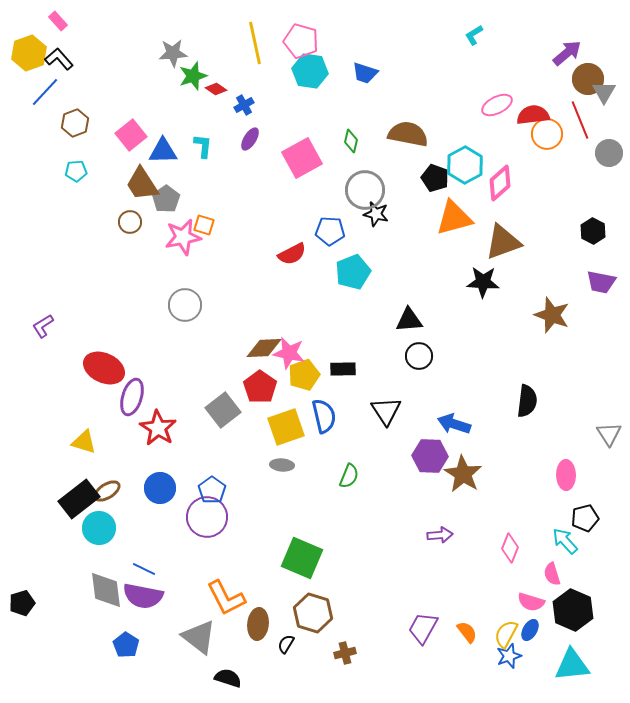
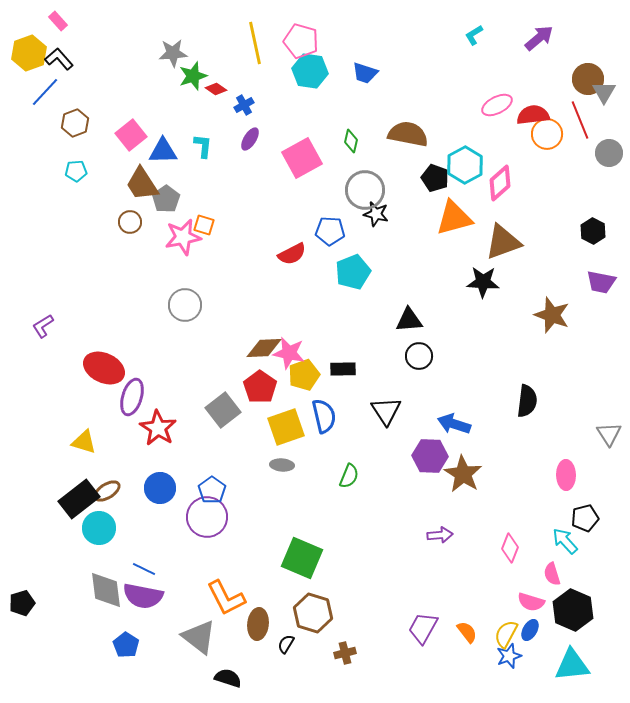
purple arrow at (567, 53): moved 28 px left, 15 px up
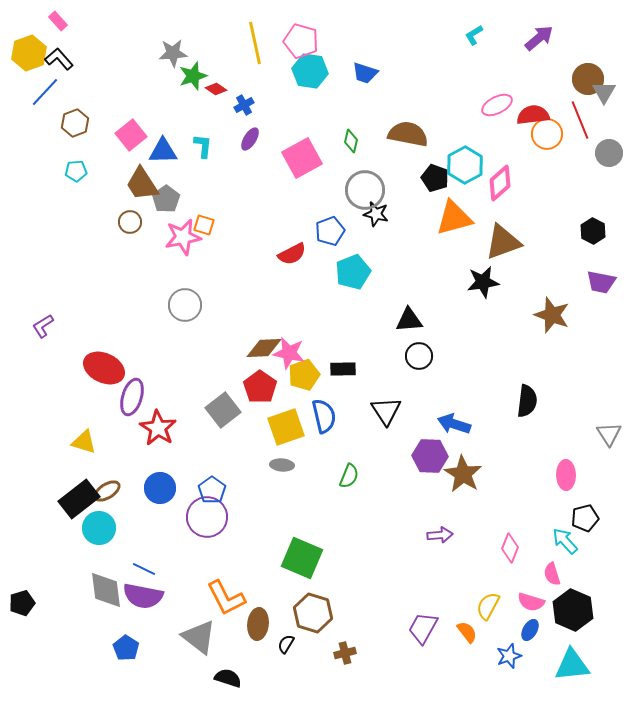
blue pentagon at (330, 231): rotated 24 degrees counterclockwise
black star at (483, 282): rotated 12 degrees counterclockwise
yellow semicircle at (506, 634): moved 18 px left, 28 px up
blue pentagon at (126, 645): moved 3 px down
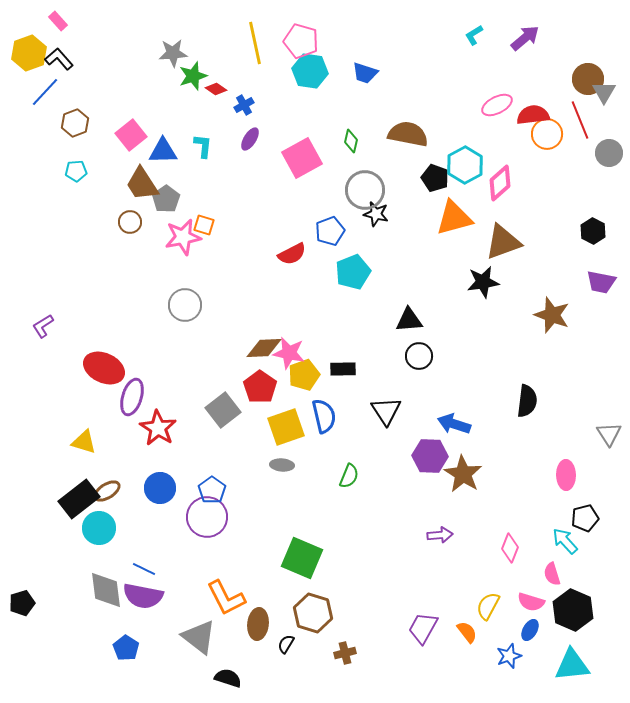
purple arrow at (539, 38): moved 14 px left
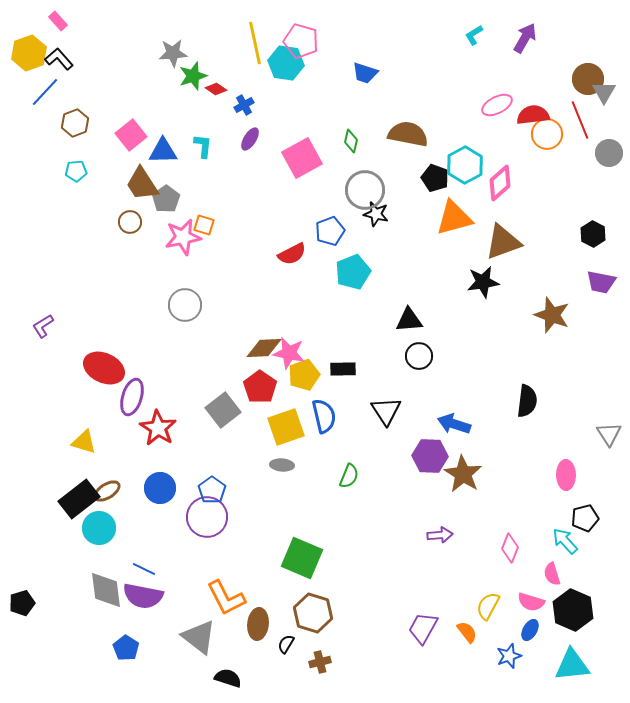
purple arrow at (525, 38): rotated 20 degrees counterclockwise
cyan hexagon at (310, 71): moved 24 px left, 8 px up
black hexagon at (593, 231): moved 3 px down
brown cross at (345, 653): moved 25 px left, 9 px down
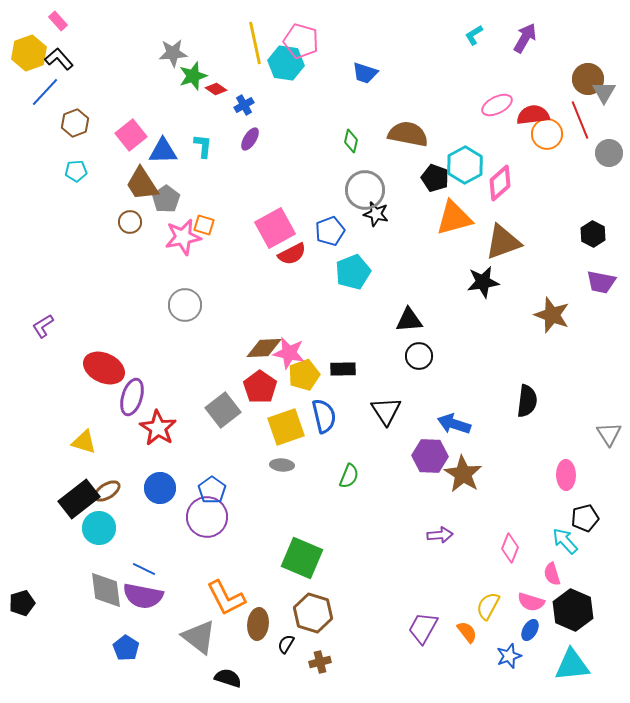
pink square at (302, 158): moved 27 px left, 70 px down
